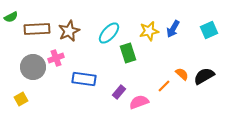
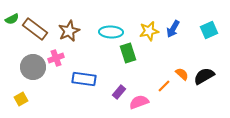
green semicircle: moved 1 px right, 2 px down
brown rectangle: moved 2 px left; rotated 40 degrees clockwise
cyan ellipse: moved 2 px right, 1 px up; rotated 50 degrees clockwise
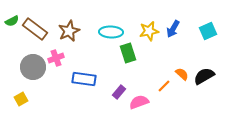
green semicircle: moved 2 px down
cyan square: moved 1 px left, 1 px down
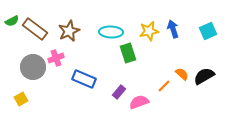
blue arrow: rotated 132 degrees clockwise
blue rectangle: rotated 15 degrees clockwise
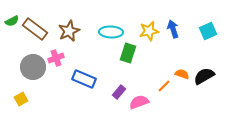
green rectangle: rotated 36 degrees clockwise
orange semicircle: rotated 24 degrees counterclockwise
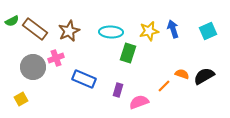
purple rectangle: moved 1 px left, 2 px up; rotated 24 degrees counterclockwise
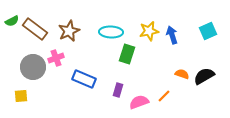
blue arrow: moved 1 px left, 6 px down
green rectangle: moved 1 px left, 1 px down
orange line: moved 10 px down
yellow square: moved 3 px up; rotated 24 degrees clockwise
